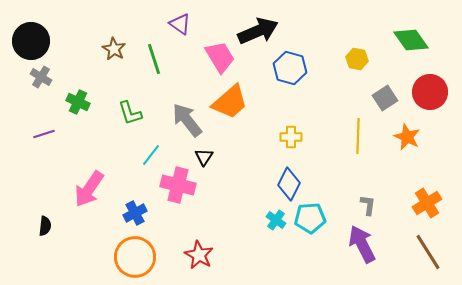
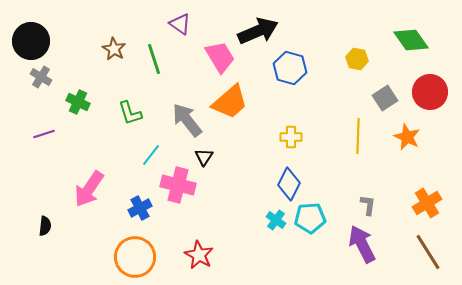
blue cross: moved 5 px right, 5 px up
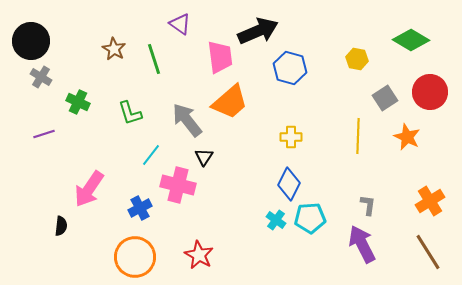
green diamond: rotated 24 degrees counterclockwise
pink trapezoid: rotated 24 degrees clockwise
orange cross: moved 3 px right, 2 px up
black semicircle: moved 16 px right
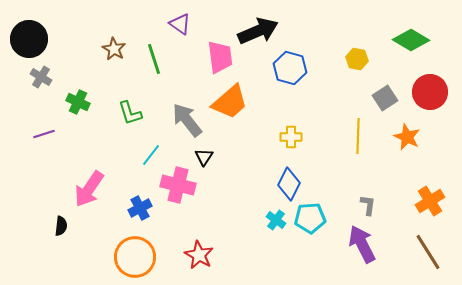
black circle: moved 2 px left, 2 px up
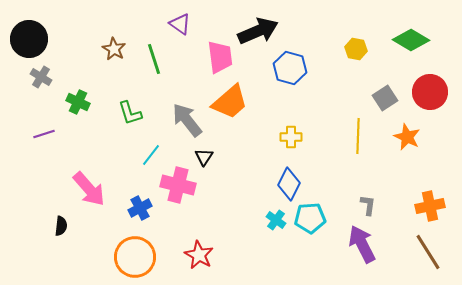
yellow hexagon: moved 1 px left, 10 px up
pink arrow: rotated 75 degrees counterclockwise
orange cross: moved 5 px down; rotated 20 degrees clockwise
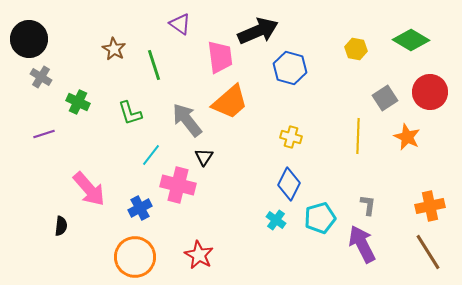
green line: moved 6 px down
yellow cross: rotated 15 degrees clockwise
cyan pentagon: moved 10 px right; rotated 12 degrees counterclockwise
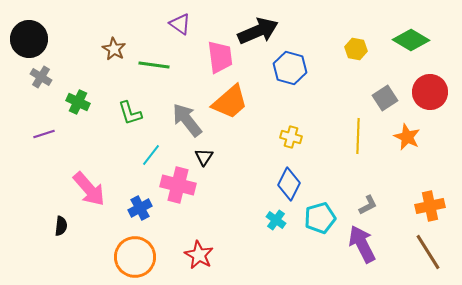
green line: rotated 64 degrees counterclockwise
gray L-shape: rotated 55 degrees clockwise
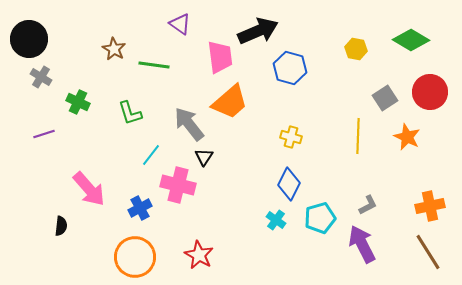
gray arrow: moved 2 px right, 4 px down
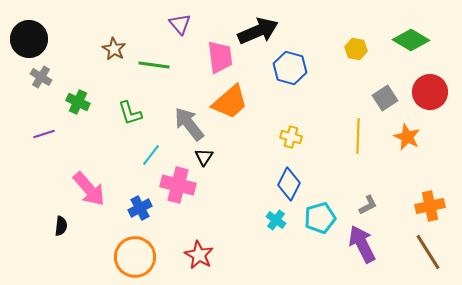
purple triangle: rotated 15 degrees clockwise
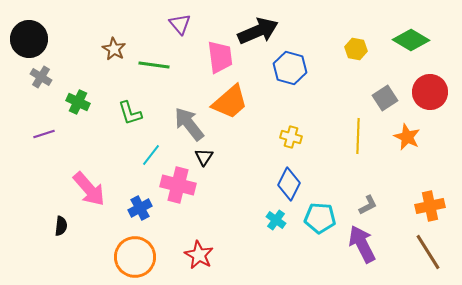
cyan pentagon: rotated 20 degrees clockwise
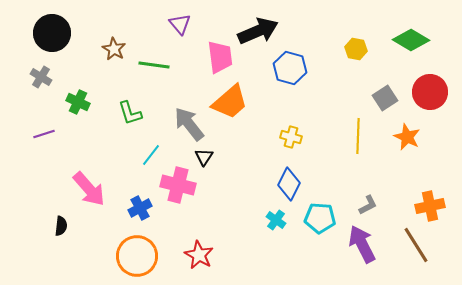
black circle: moved 23 px right, 6 px up
brown line: moved 12 px left, 7 px up
orange circle: moved 2 px right, 1 px up
